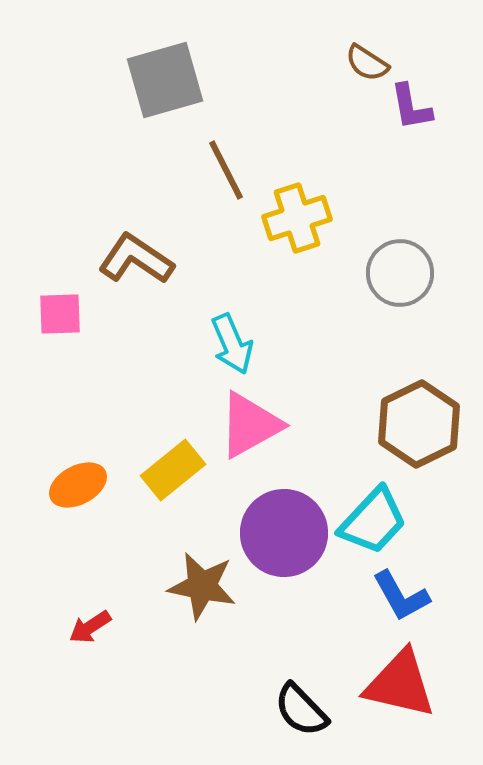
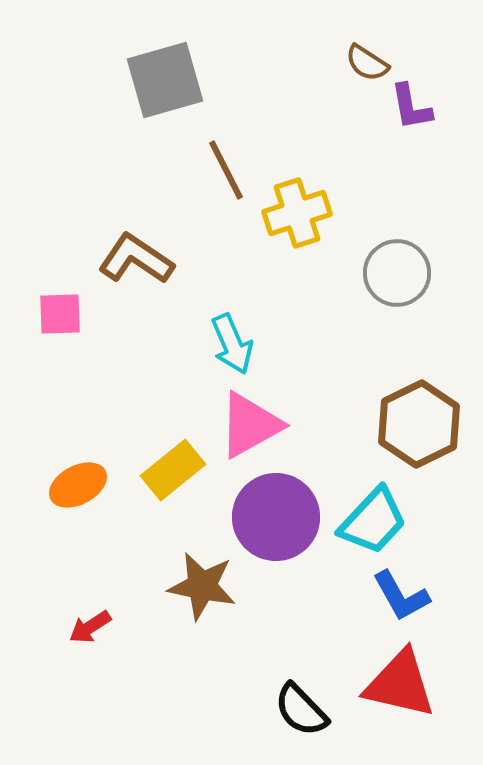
yellow cross: moved 5 px up
gray circle: moved 3 px left
purple circle: moved 8 px left, 16 px up
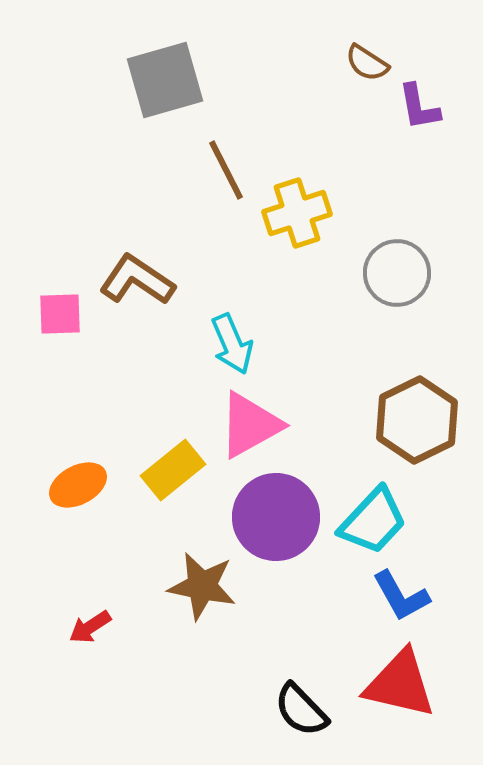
purple L-shape: moved 8 px right
brown L-shape: moved 1 px right, 21 px down
brown hexagon: moved 2 px left, 4 px up
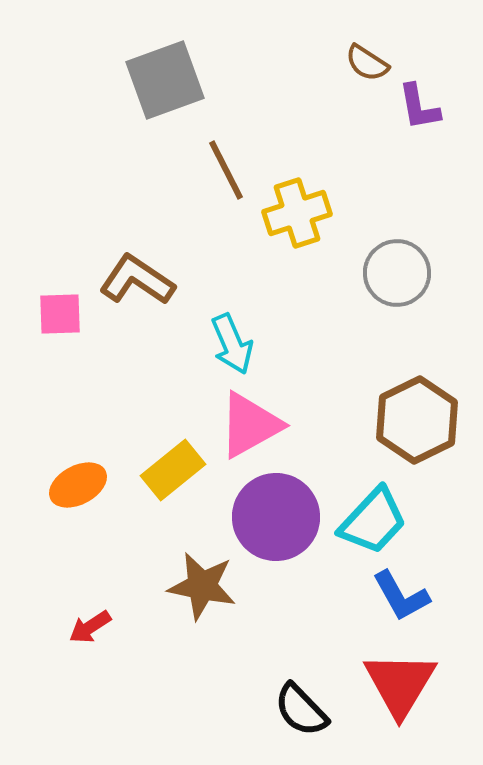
gray square: rotated 4 degrees counterclockwise
red triangle: rotated 48 degrees clockwise
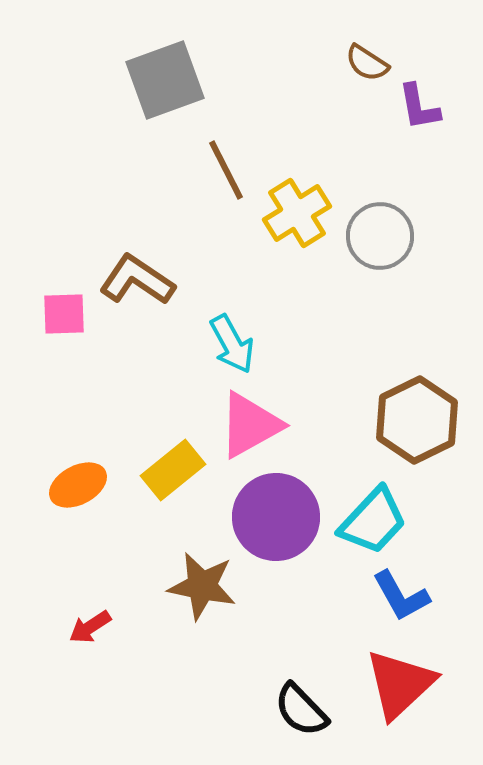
yellow cross: rotated 14 degrees counterclockwise
gray circle: moved 17 px left, 37 px up
pink square: moved 4 px right
cyan arrow: rotated 6 degrees counterclockwise
red triangle: rotated 16 degrees clockwise
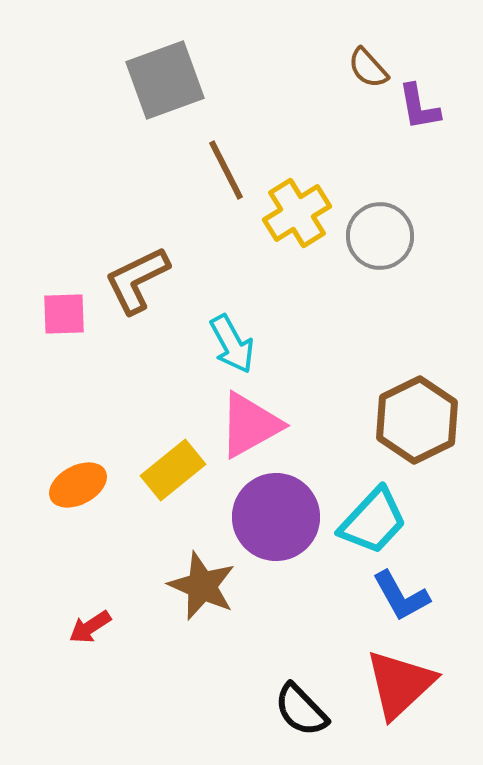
brown semicircle: moved 1 px right, 5 px down; rotated 15 degrees clockwise
brown L-shape: rotated 60 degrees counterclockwise
brown star: rotated 12 degrees clockwise
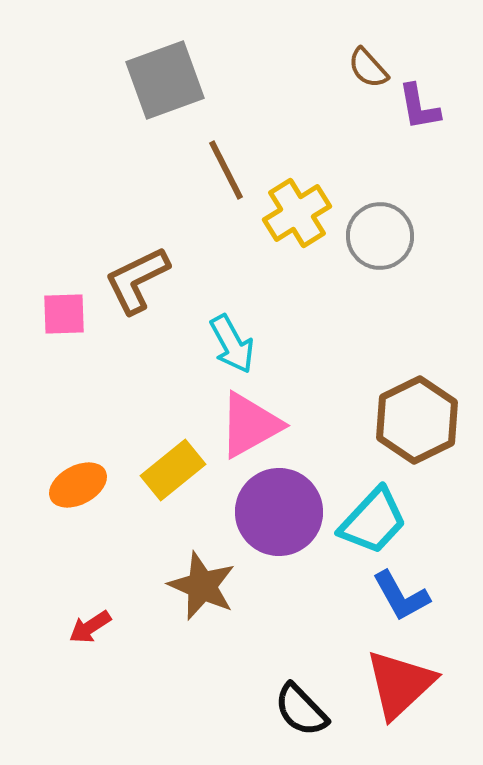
purple circle: moved 3 px right, 5 px up
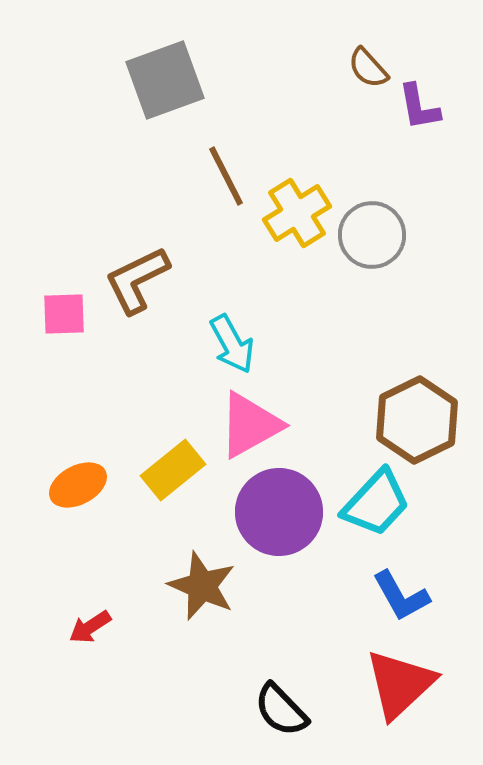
brown line: moved 6 px down
gray circle: moved 8 px left, 1 px up
cyan trapezoid: moved 3 px right, 18 px up
black semicircle: moved 20 px left
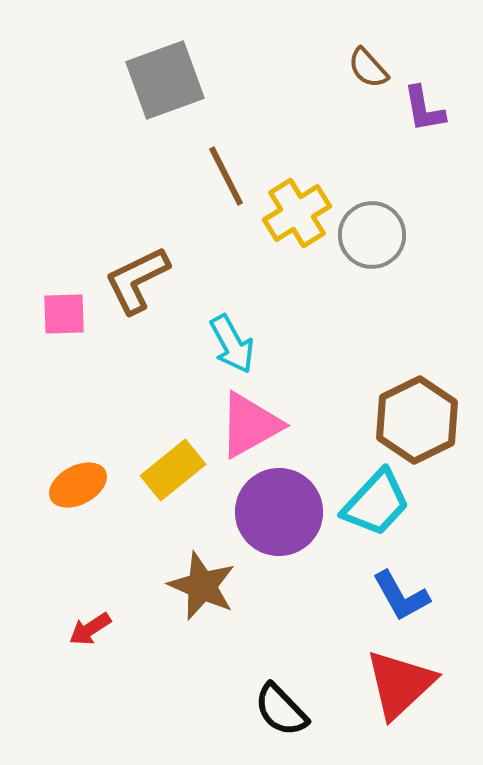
purple L-shape: moved 5 px right, 2 px down
red arrow: moved 2 px down
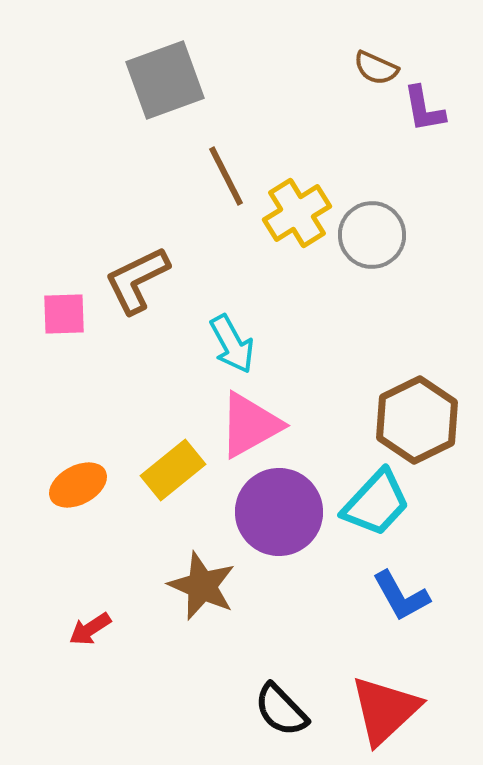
brown semicircle: moved 8 px right; rotated 24 degrees counterclockwise
red triangle: moved 15 px left, 26 px down
